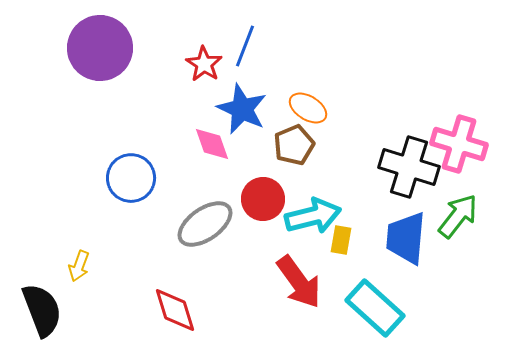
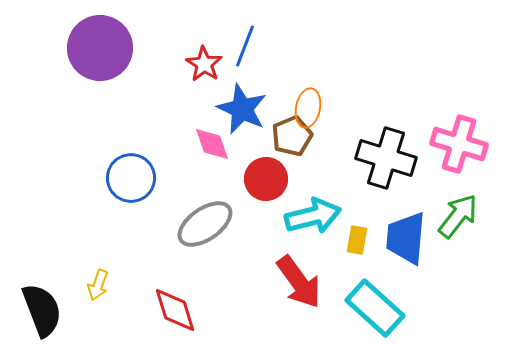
orange ellipse: rotated 69 degrees clockwise
brown pentagon: moved 2 px left, 9 px up
black cross: moved 23 px left, 9 px up
red circle: moved 3 px right, 20 px up
yellow rectangle: moved 16 px right
yellow arrow: moved 19 px right, 19 px down
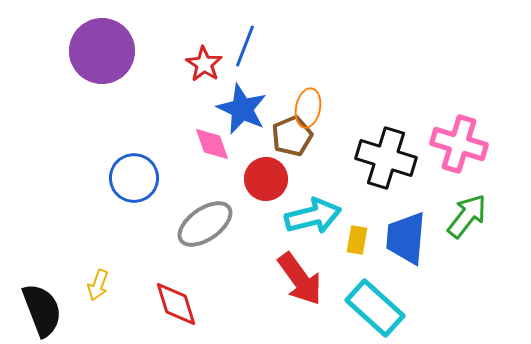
purple circle: moved 2 px right, 3 px down
blue circle: moved 3 px right
green arrow: moved 9 px right
red arrow: moved 1 px right, 3 px up
red diamond: moved 1 px right, 6 px up
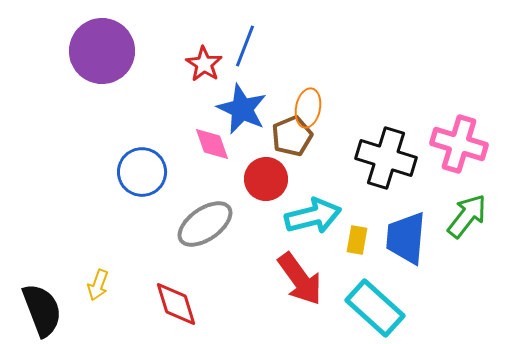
blue circle: moved 8 px right, 6 px up
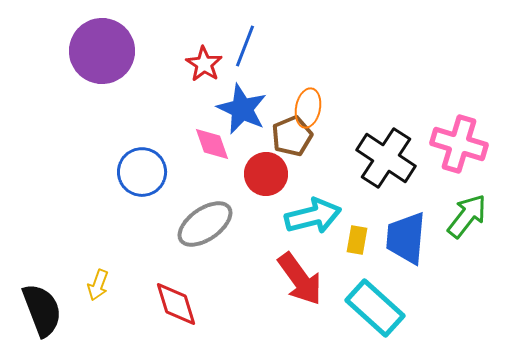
black cross: rotated 16 degrees clockwise
red circle: moved 5 px up
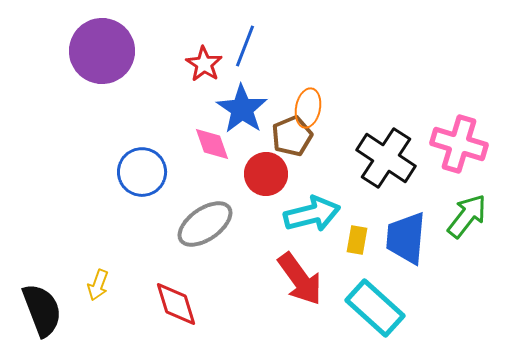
blue star: rotated 9 degrees clockwise
cyan arrow: moved 1 px left, 2 px up
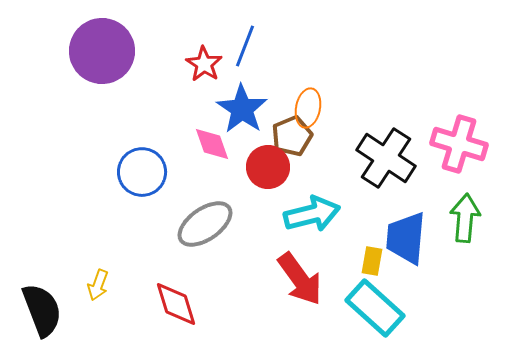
red circle: moved 2 px right, 7 px up
green arrow: moved 2 px left, 2 px down; rotated 33 degrees counterclockwise
yellow rectangle: moved 15 px right, 21 px down
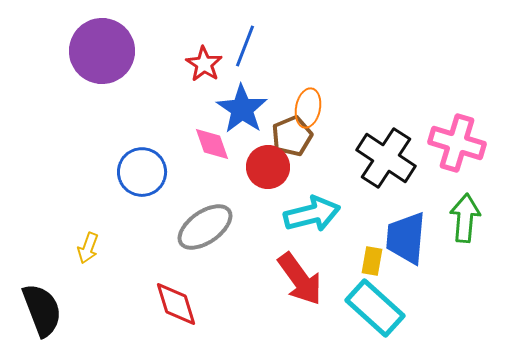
pink cross: moved 2 px left, 1 px up
gray ellipse: moved 3 px down
yellow arrow: moved 10 px left, 37 px up
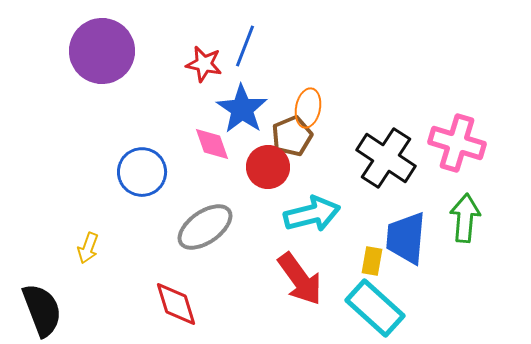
red star: rotated 21 degrees counterclockwise
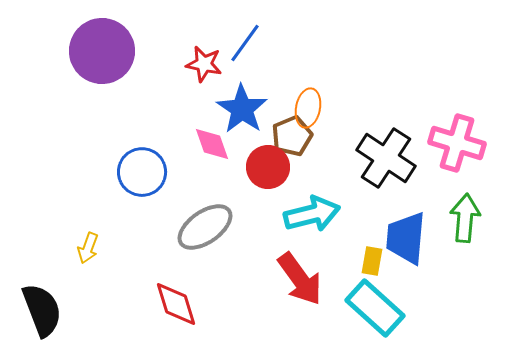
blue line: moved 3 px up; rotated 15 degrees clockwise
